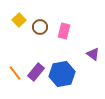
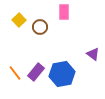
pink rectangle: moved 19 px up; rotated 14 degrees counterclockwise
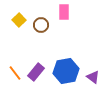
brown circle: moved 1 px right, 2 px up
purple triangle: moved 23 px down
blue hexagon: moved 4 px right, 3 px up
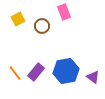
pink rectangle: rotated 21 degrees counterclockwise
yellow square: moved 1 px left, 1 px up; rotated 16 degrees clockwise
brown circle: moved 1 px right, 1 px down
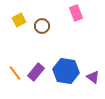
pink rectangle: moved 12 px right, 1 px down
yellow square: moved 1 px right, 1 px down
blue hexagon: rotated 20 degrees clockwise
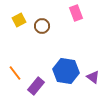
purple rectangle: moved 14 px down
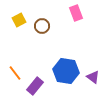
purple rectangle: moved 1 px left
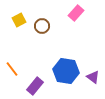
pink rectangle: rotated 63 degrees clockwise
orange line: moved 3 px left, 4 px up
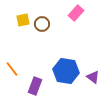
yellow square: moved 4 px right; rotated 16 degrees clockwise
brown circle: moved 2 px up
purple rectangle: rotated 18 degrees counterclockwise
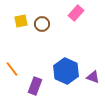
yellow square: moved 2 px left, 1 px down
blue hexagon: rotated 15 degrees clockwise
purple triangle: rotated 16 degrees counterclockwise
